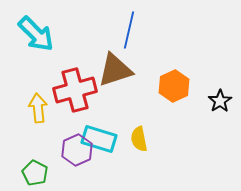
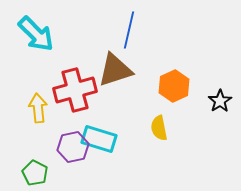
yellow semicircle: moved 20 px right, 11 px up
purple hexagon: moved 4 px left, 3 px up; rotated 12 degrees clockwise
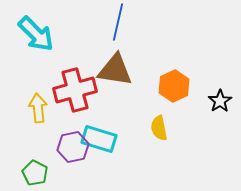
blue line: moved 11 px left, 8 px up
brown triangle: rotated 27 degrees clockwise
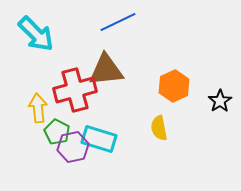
blue line: rotated 51 degrees clockwise
brown triangle: moved 9 px left; rotated 15 degrees counterclockwise
green pentagon: moved 22 px right, 41 px up
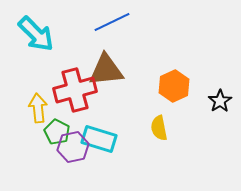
blue line: moved 6 px left
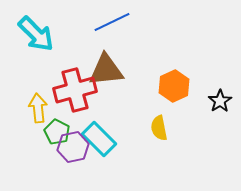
cyan rectangle: rotated 28 degrees clockwise
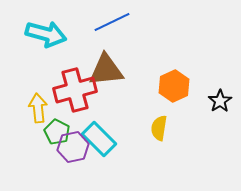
cyan arrow: moved 10 px right; rotated 30 degrees counterclockwise
yellow semicircle: rotated 20 degrees clockwise
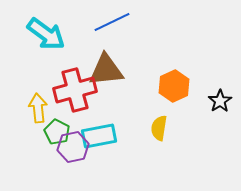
cyan arrow: rotated 21 degrees clockwise
cyan rectangle: moved 3 px up; rotated 56 degrees counterclockwise
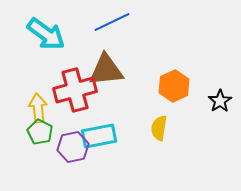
green pentagon: moved 17 px left
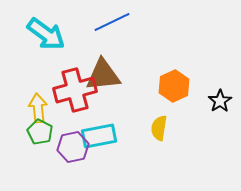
brown triangle: moved 3 px left, 5 px down
